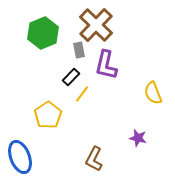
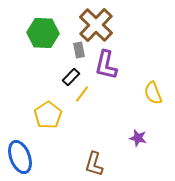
green hexagon: rotated 24 degrees clockwise
brown L-shape: moved 5 px down; rotated 10 degrees counterclockwise
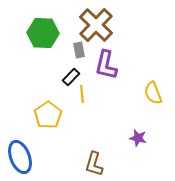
yellow line: rotated 42 degrees counterclockwise
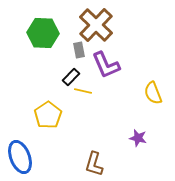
purple L-shape: rotated 36 degrees counterclockwise
yellow line: moved 1 px right, 3 px up; rotated 72 degrees counterclockwise
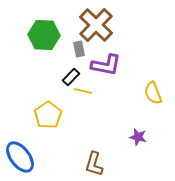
green hexagon: moved 1 px right, 2 px down
gray rectangle: moved 1 px up
purple L-shape: rotated 56 degrees counterclockwise
purple star: moved 1 px up
blue ellipse: rotated 16 degrees counterclockwise
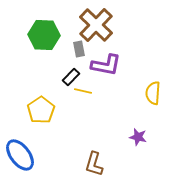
yellow semicircle: rotated 25 degrees clockwise
yellow pentagon: moved 7 px left, 5 px up
blue ellipse: moved 2 px up
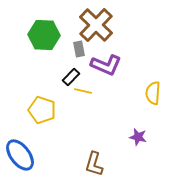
purple L-shape: rotated 12 degrees clockwise
yellow pentagon: moved 1 px right; rotated 20 degrees counterclockwise
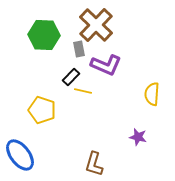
yellow semicircle: moved 1 px left, 1 px down
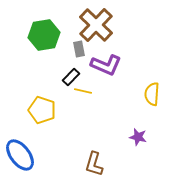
green hexagon: rotated 12 degrees counterclockwise
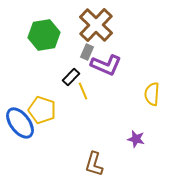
gray rectangle: moved 8 px right, 3 px down; rotated 35 degrees clockwise
yellow line: rotated 54 degrees clockwise
purple star: moved 2 px left, 2 px down
blue ellipse: moved 32 px up
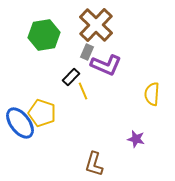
yellow pentagon: moved 3 px down
